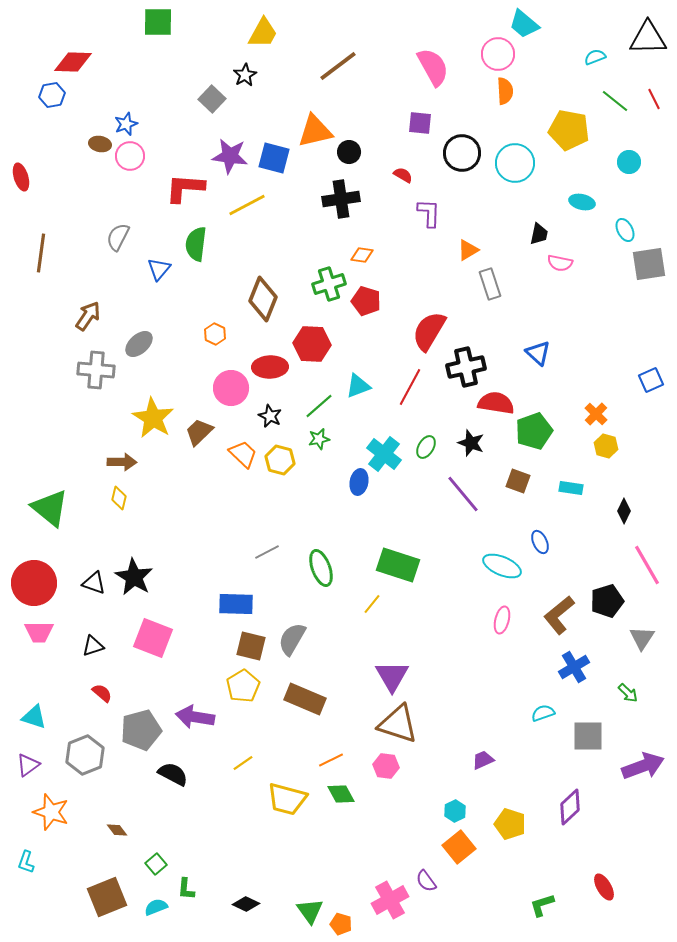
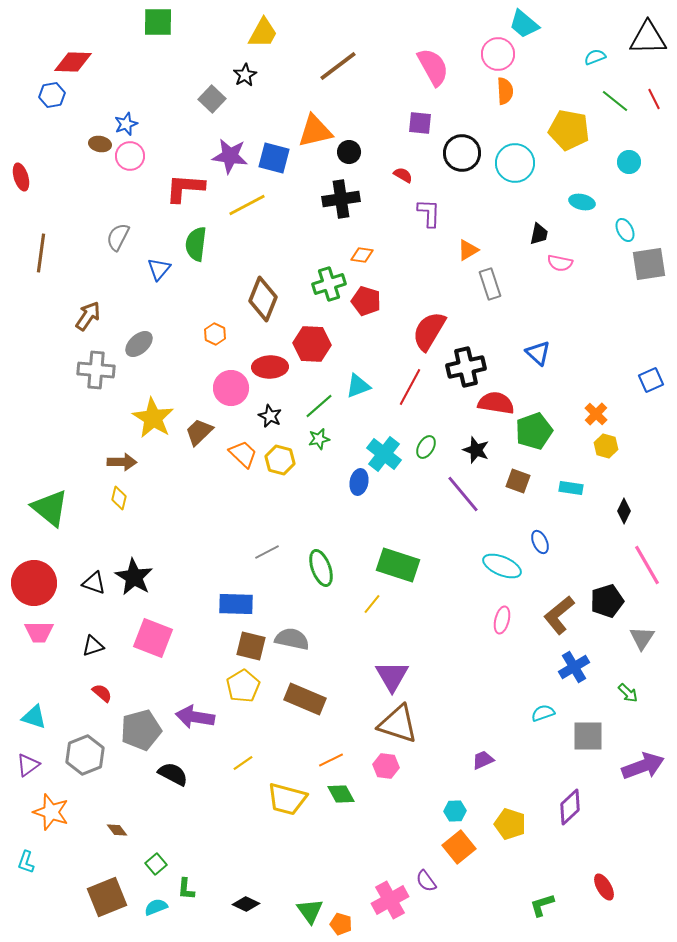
black star at (471, 443): moved 5 px right, 7 px down
gray semicircle at (292, 639): rotated 72 degrees clockwise
cyan hexagon at (455, 811): rotated 25 degrees clockwise
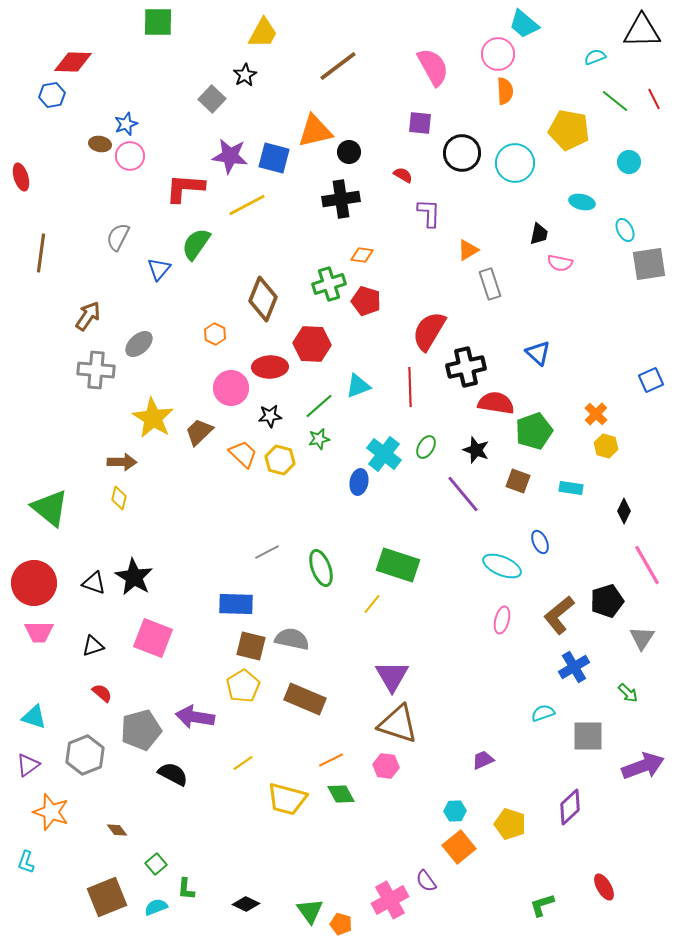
black triangle at (648, 38): moved 6 px left, 7 px up
green semicircle at (196, 244): rotated 28 degrees clockwise
red line at (410, 387): rotated 30 degrees counterclockwise
black star at (270, 416): rotated 30 degrees counterclockwise
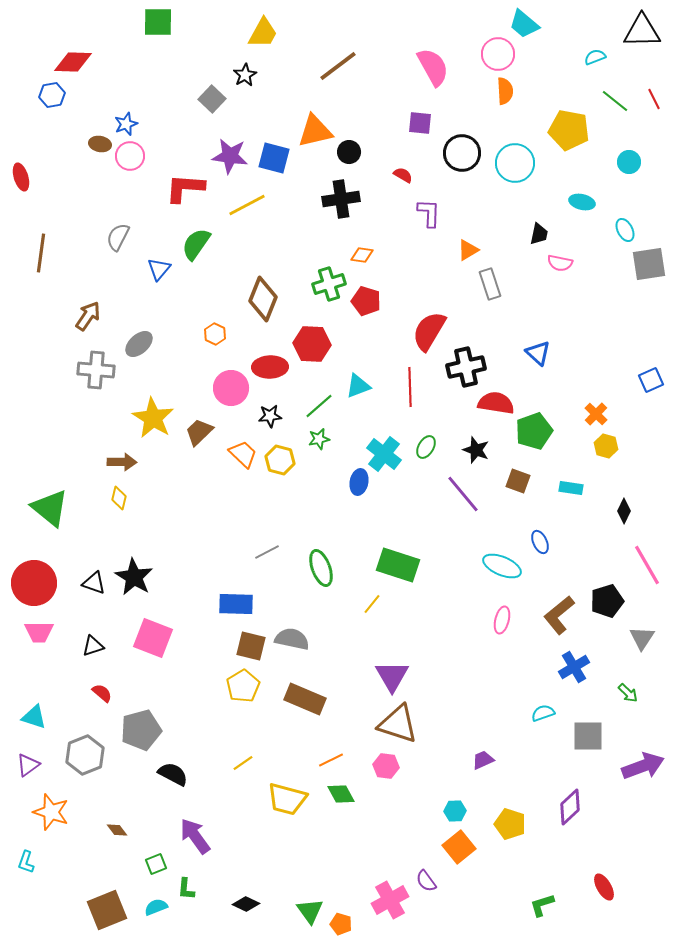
purple arrow at (195, 717): moved 119 px down; rotated 45 degrees clockwise
green square at (156, 864): rotated 20 degrees clockwise
brown square at (107, 897): moved 13 px down
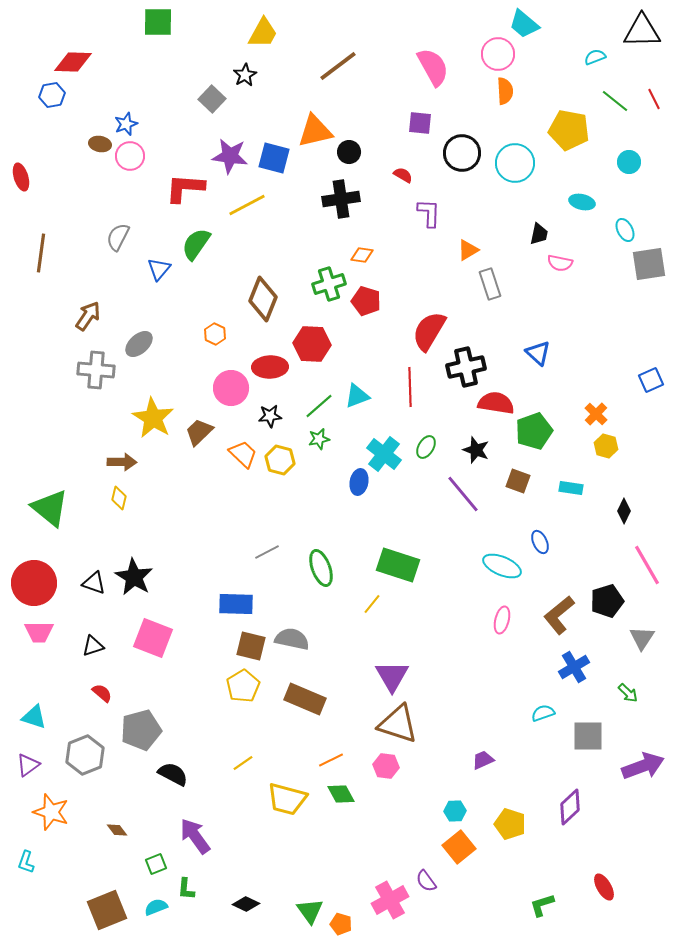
cyan triangle at (358, 386): moved 1 px left, 10 px down
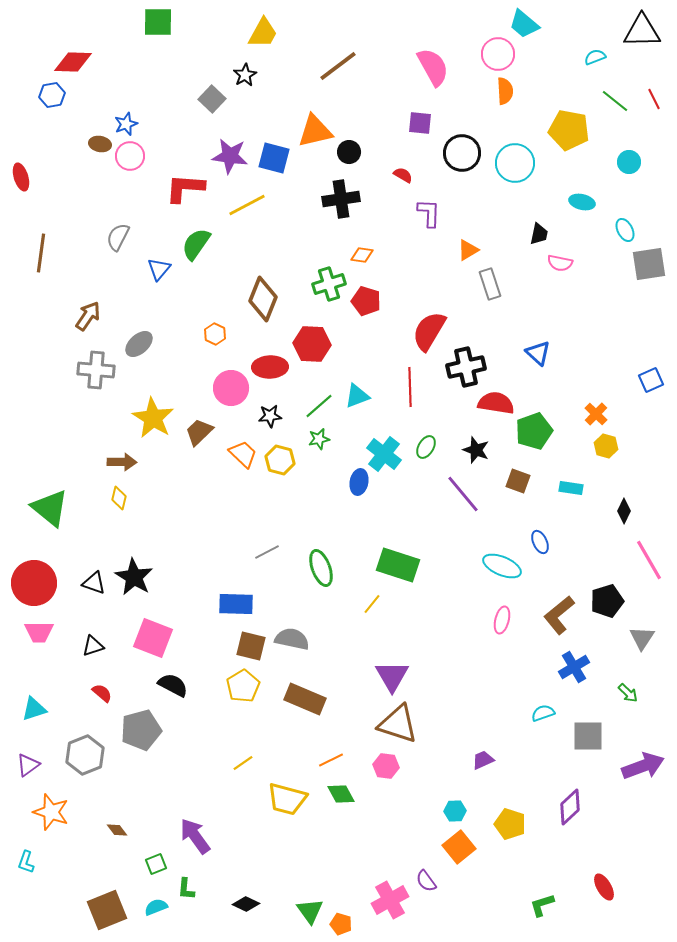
pink line at (647, 565): moved 2 px right, 5 px up
cyan triangle at (34, 717): moved 8 px up; rotated 36 degrees counterclockwise
black semicircle at (173, 774): moved 89 px up
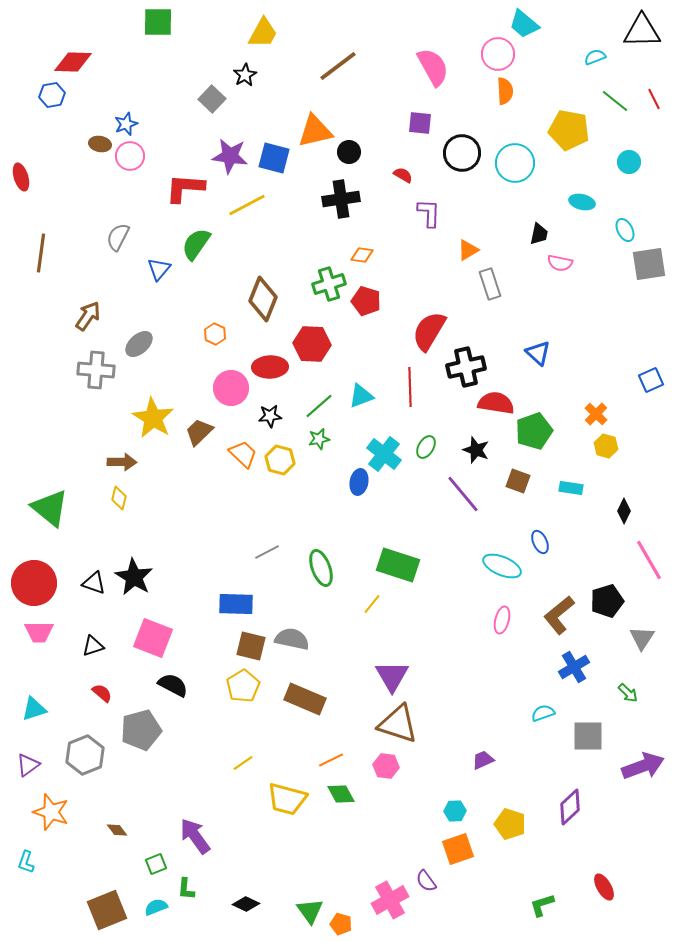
cyan triangle at (357, 396): moved 4 px right
orange square at (459, 847): moved 1 px left, 2 px down; rotated 20 degrees clockwise
